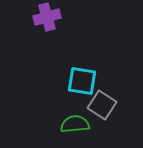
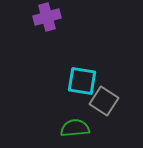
gray square: moved 2 px right, 4 px up
green semicircle: moved 4 px down
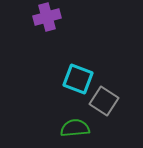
cyan square: moved 4 px left, 2 px up; rotated 12 degrees clockwise
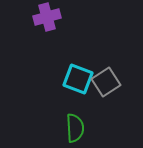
gray square: moved 2 px right, 19 px up; rotated 24 degrees clockwise
green semicircle: rotated 92 degrees clockwise
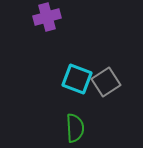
cyan square: moved 1 px left
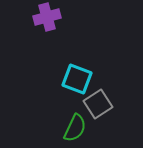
gray square: moved 8 px left, 22 px down
green semicircle: rotated 28 degrees clockwise
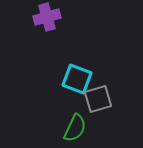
gray square: moved 5 px up; rotated 16 degrees clockwise
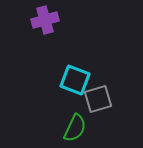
purple cross: moved 2 px left, 3 px down
cyan square: moved 2 px left, 1 px down
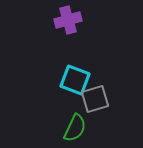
purple cross: moved 23 px right
gray square: moved 3 px left
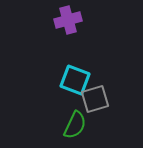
green semicircle: moved 3 px up
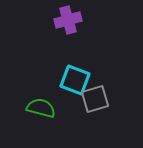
green semicircle: moved 34 px left, 17 px up; rotated 100 degrees counterclockwise
